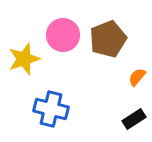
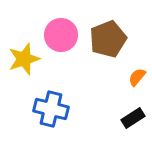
pink circle: moved 2 px left
black rectangle: moved 1 px left, 1 px up
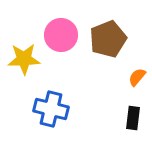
yellow star: rotated 16 degrees clockwise
black rectangle: rotated 50 degrees counterclockwise
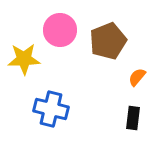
pink circle: moved 1 px left, 5 px up
brown pentagon: moved 2 px down
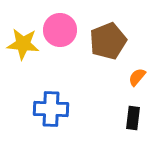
yellow star: moved 1 px left, 15 px up; rotated 8 degrees clockwise
blue cross: rotated 12 degrees counterclockwise
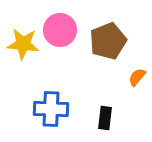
black rectangle: moved 28 px left
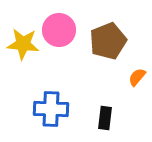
pink circle: moved 1 px left
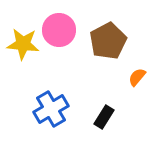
brown pentagon: rotated 6 degrees counterclockwise
blue cross: rotated 32 degrees counterclockwise
black rectangle: moved 1 px left, 1 px up; rotated 25 degrees clockwise
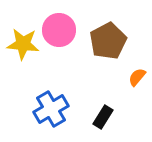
black rectangle: moved 1 px left
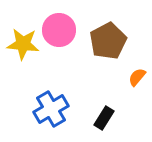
black rectangle: moved 1 px right, 1 px down
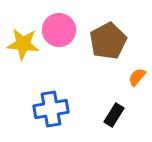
blue cross: rotated 20 degrees clockwise
black rectangle: moved 10 px right, 3 px up
